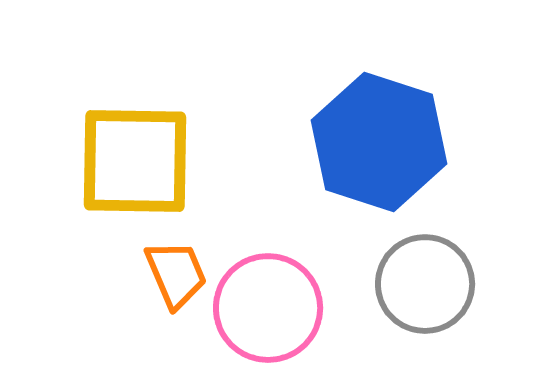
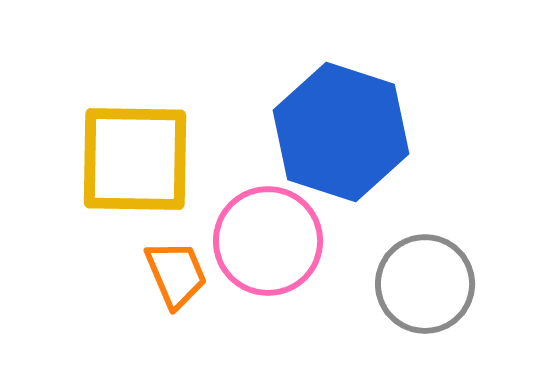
blue hexagon: moved 38 px left, 10 px up
yellow square: moved 2 px up
pink circle: moved 67 px up
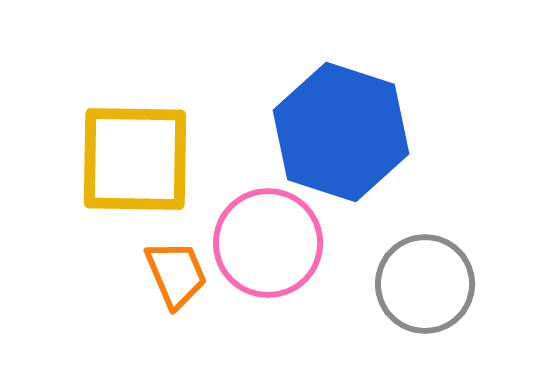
pink circle: moved 2 px down
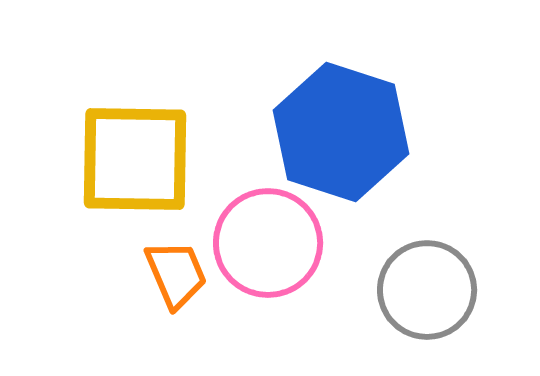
gray circle: moved 2 px right, 6 px down
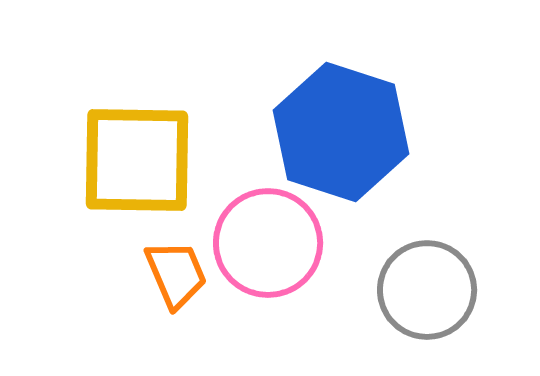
yellow square: moved 2 px right, 1 px down
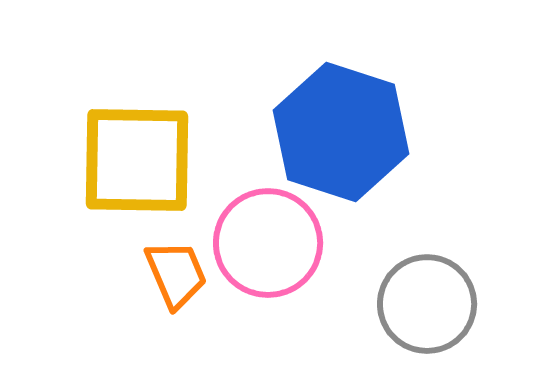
gray circle: moved 14 px down
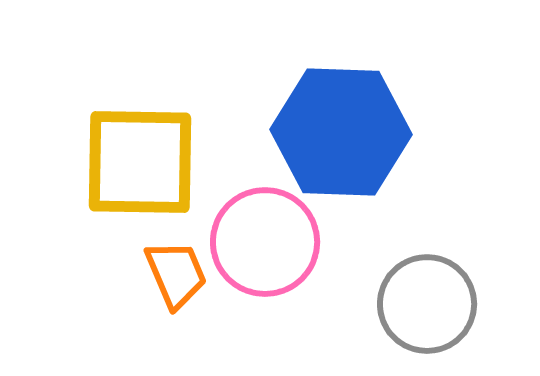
blue hexagon: rotated 16 degrees counterclockwise
yellow square: moved 3 px right, 2 px down
pink circle: moved 3 px left, 1 px up
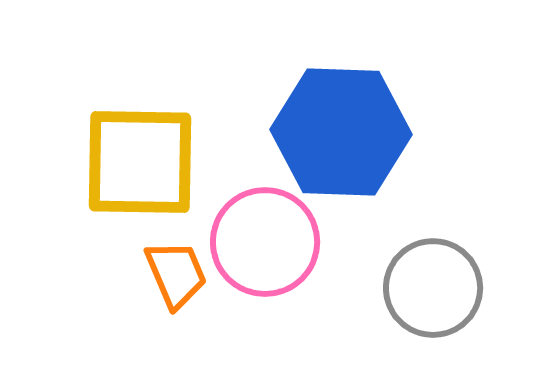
gray circle: moved 6 px right, 16 px up
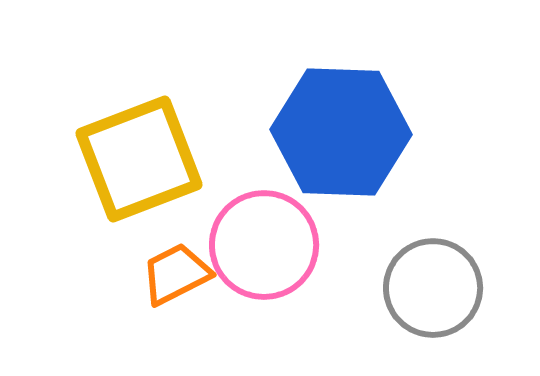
yellow square: moved 1 px left, 3 px up; rotated 22 degrees counterclockwise
pink circle: moved 1 px left, 3 px down
orange trapezoid: rotated 94 degrees counterclockwise
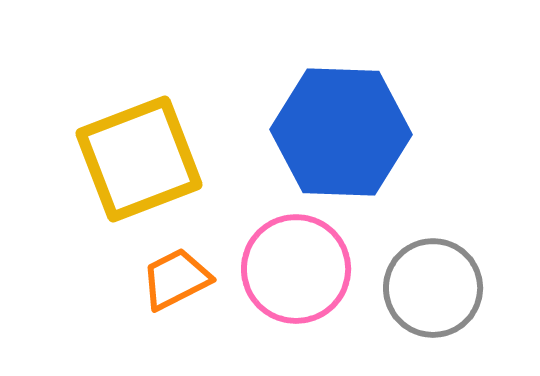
pink circle: moved 32 px right, 24 px down
orange trapezoid: moved 5 px down
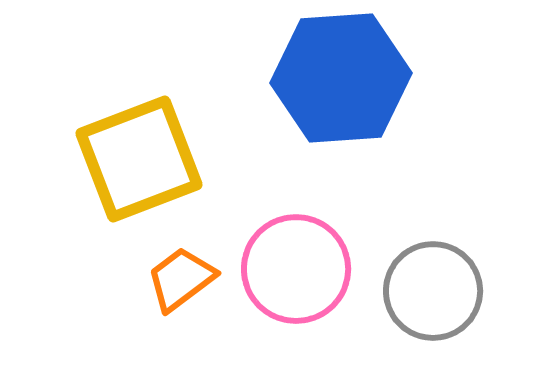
blue hexagon: moved 54 px up; rotated 6 degrees counterclockwise
orange trapezoid: moved 5 px right; rotated 10 degrees counterclockwise
gray circle: moved 3 px down
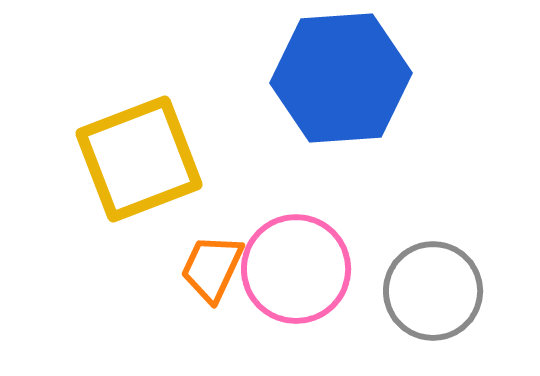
orange trapezoid: moved 31 px right, 11 px up; rotated 28 degrees counterclockwise
